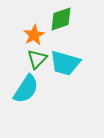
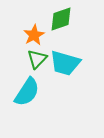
cyan semicircle: moved 1 px right, 3 px down
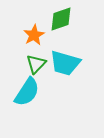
green triangle: moved 1 px left, 5 px down
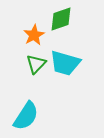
cyan semicircle: moved 1 px left, 24 px down
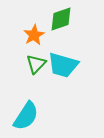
cyan trapezoid: moved 2 px left, 2 px down
